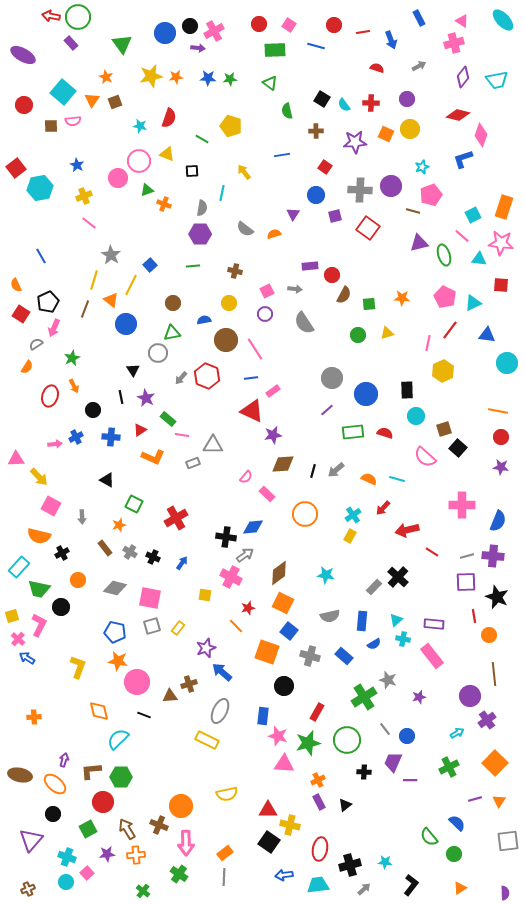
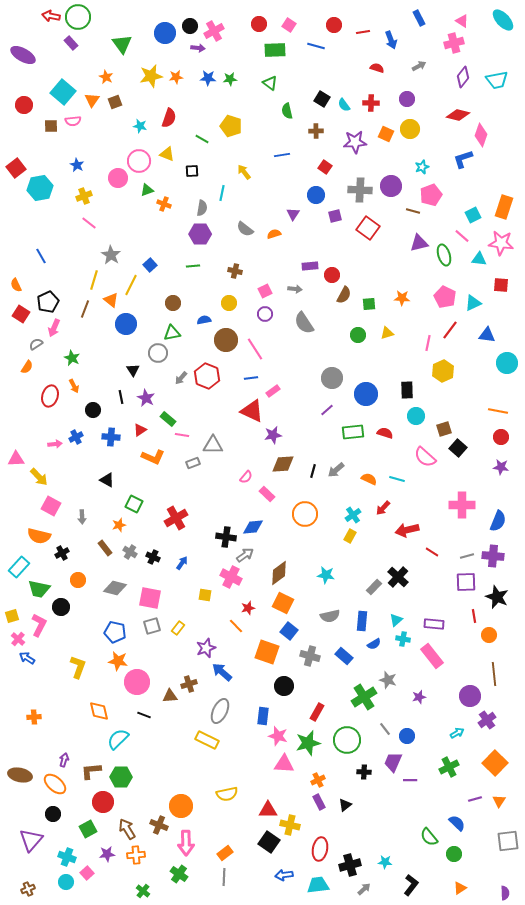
pink square at (267, 291): moved 2 px left
green star at (72, 358): rotated 21 degrees counterclockwise
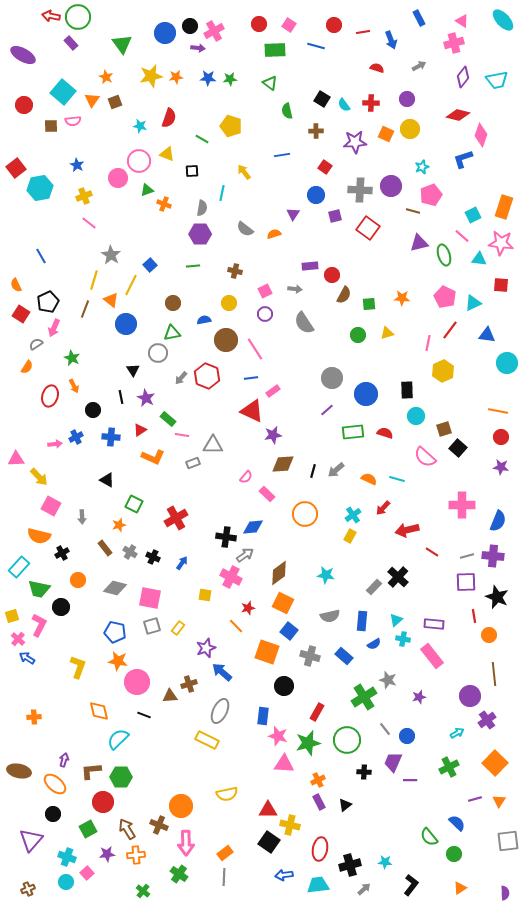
brown ellipse at (20, 775): moved 1 px left, 4 px up
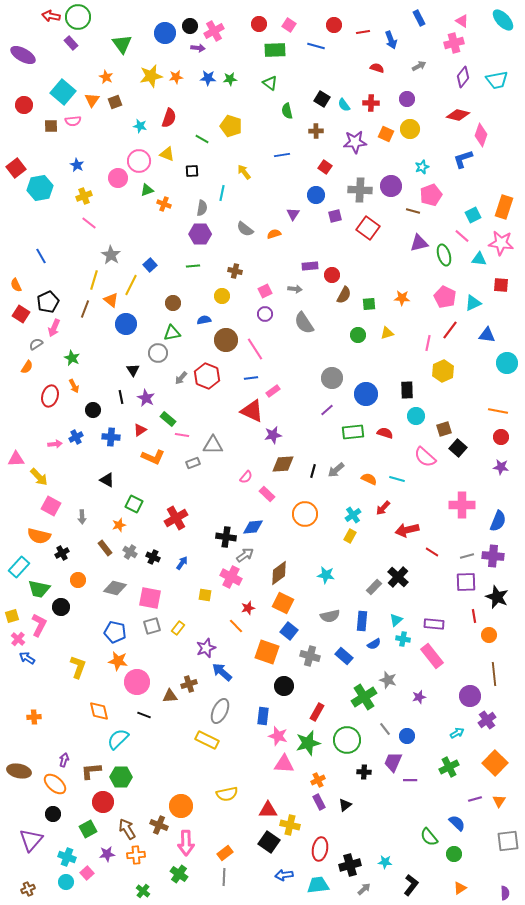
yellow circle at (229, 303): moved 7 px left, 7 px up
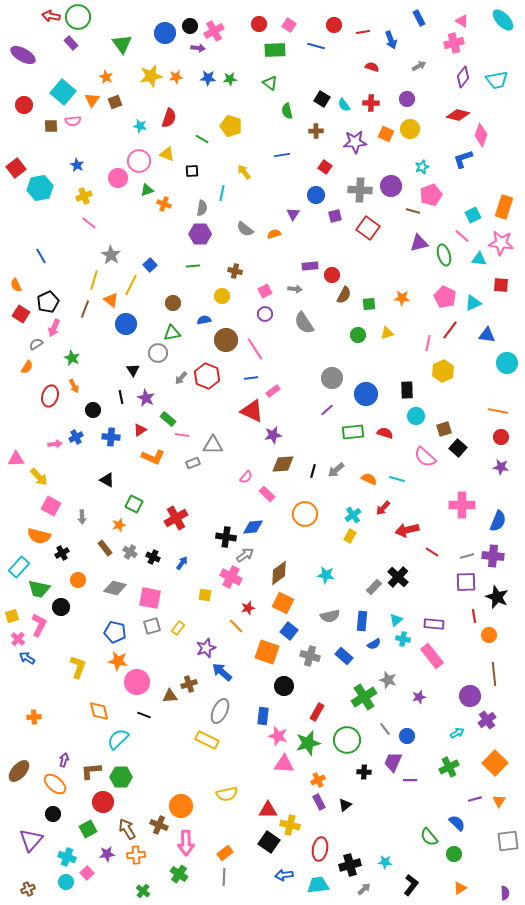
red semicircle at (377, 68): moved 5 px left, 1 px up
brown ellipse at (19, 771): rotated 60 degrees counterclockwise
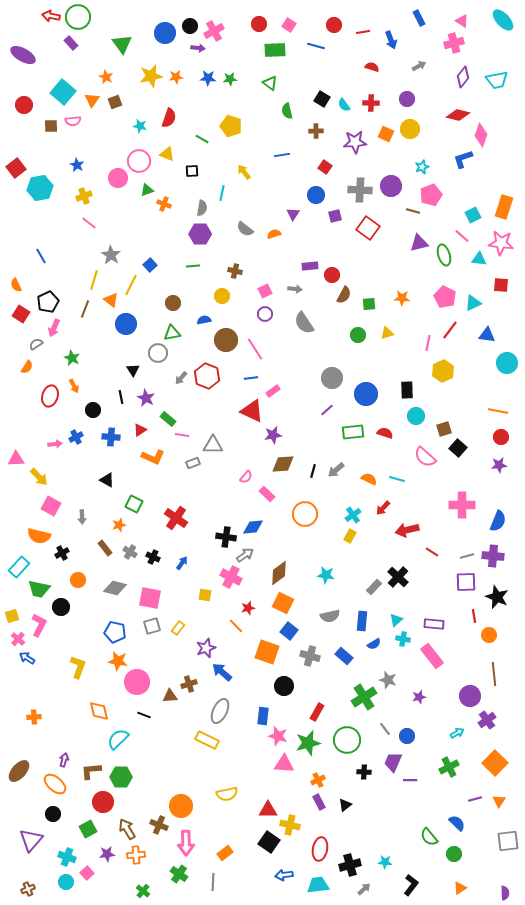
purple star at (501, 467): moved 2 px left, 2 px up; rotated 14 degrees counterclockwise
red cross at (176, 518): rotated 25 degrees counterclockwise
gray line at (224, 877): moved 11 px left, 5 px down
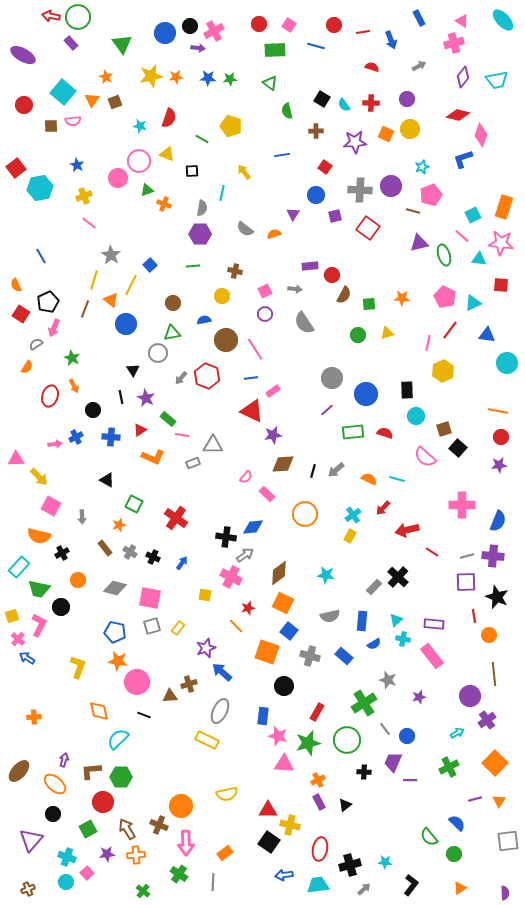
green cross at (364, 697): moved 6 px down
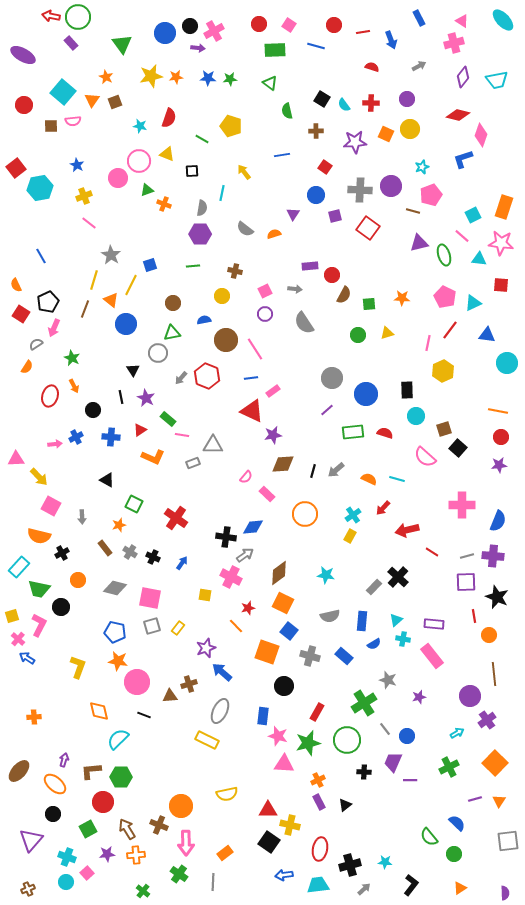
blue square at (150, 265): rotated 24 degrees clockwise
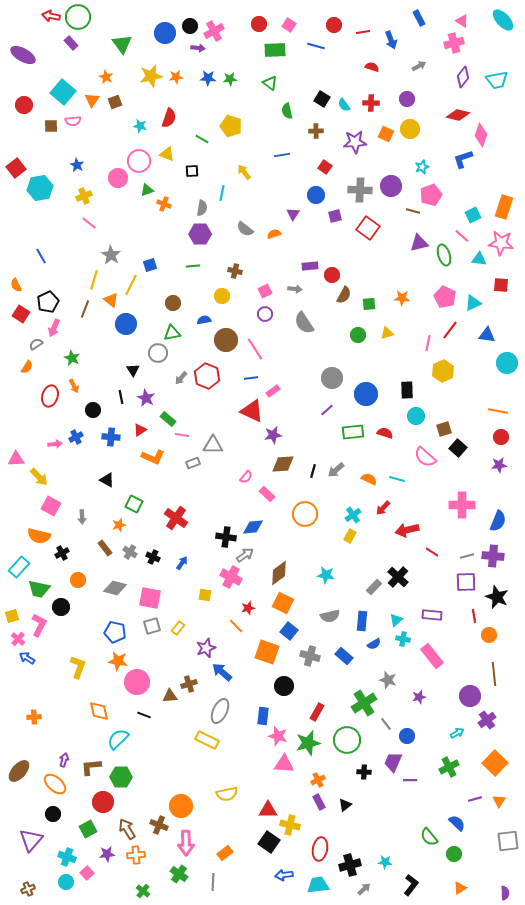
purple rectangle at (434, 624): moved 2 px left, 9 px up
gray line at (385, 729): moved 1 px right, 5 px up
brown L-shape at (91, 771): moved 4 px up
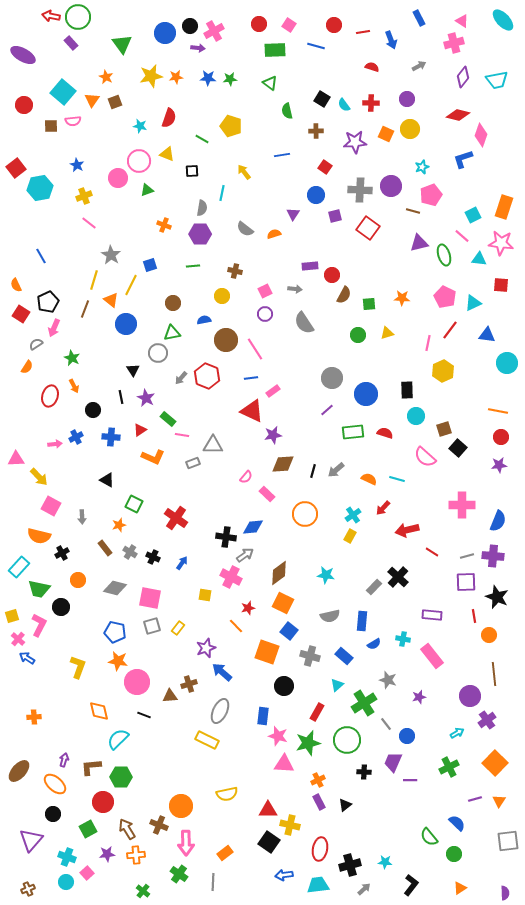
orange cross at (164, 204): moved 21 px down
cyan triangle at (396, 620): moved 59 px left, 65 px down
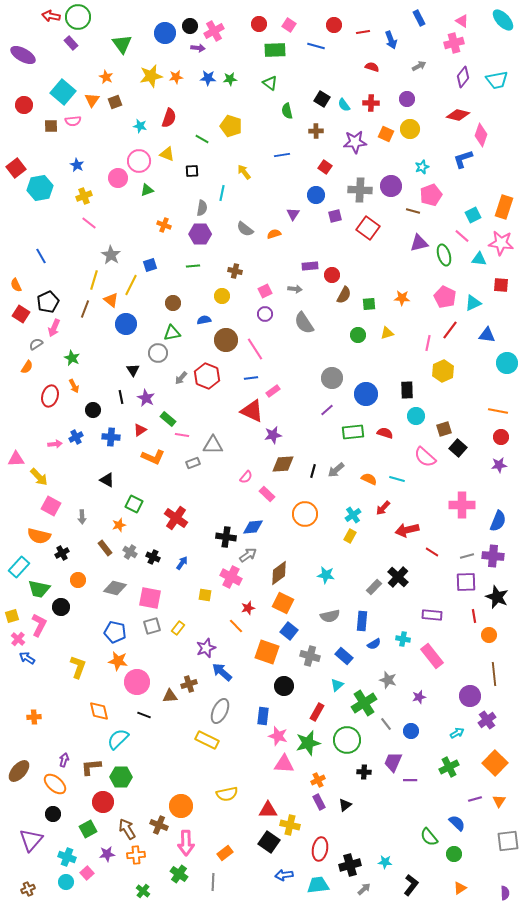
gray arrow at (245, 555): moved 3 px right
blue circle at (407, 736): moved 4 px right, 5 px up
